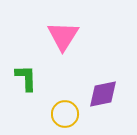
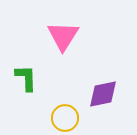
yellow circle: moved 4 px down
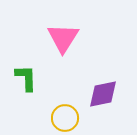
pink triangle: moved 2 px down
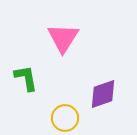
green L-shape: rotated 8 degrees counterclockwise
purple diamond: rotated 8 degrees counterclockwise
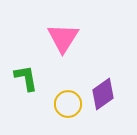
purple diamond: rotated 16 degrees counterclockwise
yellow circle: moved 3 px right, 14 px up
